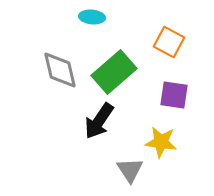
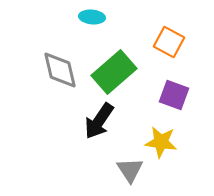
purple square: rotated 12 degrees clockwise
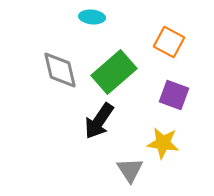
yellow star: moved 2 px right, 1 px down
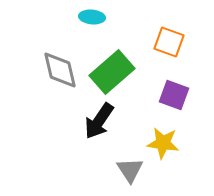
orange square: rotated 8 degrees counterclockwise
green rectangle: moved 2 px left
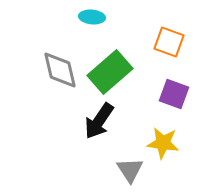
green rectangle: moved 2 px left
purple square: moved 1 px up
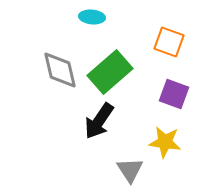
yellow star: moved 2 px right, 1 px up
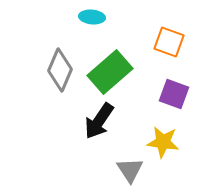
gray diamond: rotated 36 degrees clockwise
yellow star: moved 2 px left
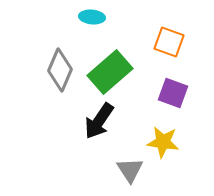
purple square: moved 1 px left, 1 px up
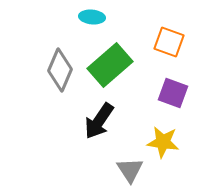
green rectangle: moved 7 px up
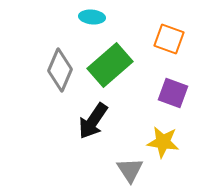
orange square: moved 3 px up
black arrow: moved 6 px left
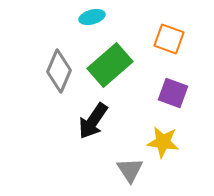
cyan ellipse: rotated 20 degrees counterclockwise
gray diamond: moved 1 px left, 1 px down
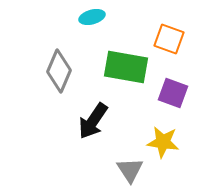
green rectangle: moved 16 px right, 2 px down; rotated 51 degrees clockwise
